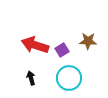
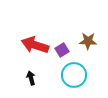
cyan circle: moved 5 px right, 3 px up
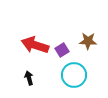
black arrow: moved 2 px left
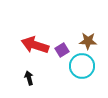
cyan circle: moved 8 px right, 9 px up
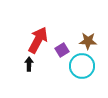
red arrow: moved 3 px right, 5 px up; rotated 100 degrees clockwise
black arrow: moved 14 px up; rotated 16 degrees clockwise
